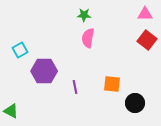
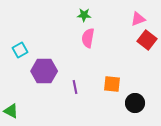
pink triangle: moved 7 px left, 5 px down; rotated 21 degrees counterclockwise
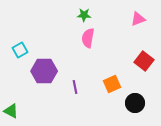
red square: moved 3 px left, 21 px down
orange square: rotated 30 degrees counterclockwise
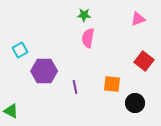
orange square: rotated 30 degrees clockwise
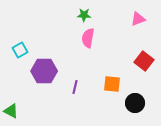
purple line: rotated 24 degrees clockwise
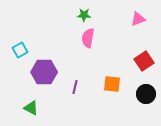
red square: rotated 18 degrees clockwise
purple hexagon: moved 1 px down
black circle: moved 11 px right, 9 px up
green triangle: moved 20 px right, 3 px up
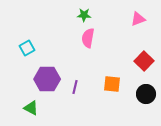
cyan square: moved 7 px right, 2 px up
red square: rotated 12 degrees counterclockwise
purple hexagon: moved 3 px right, 7 px down
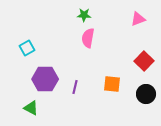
purple hexagon: moved 2 px left
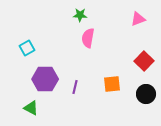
green star: moved 4 px left
orange square: rotated 12 degrees counterclockwise
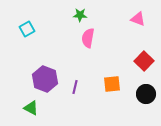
pink triangle: rotated 42 degrees clockwise
cyan square: moved 19 px up
purple hexagon: rotated 20 degrees clockwise
